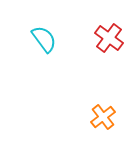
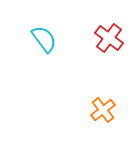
orange cross: moved 7 px up
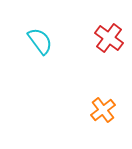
cyan semicircle: moved 4 px left, 2 px down
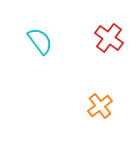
orange cross: moved 3 px left, 4 px up
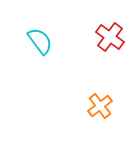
red cross: moved 1 px right, 1 px up
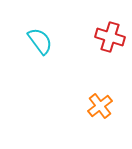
red cross: rotated 20 degrees counterclockwise
